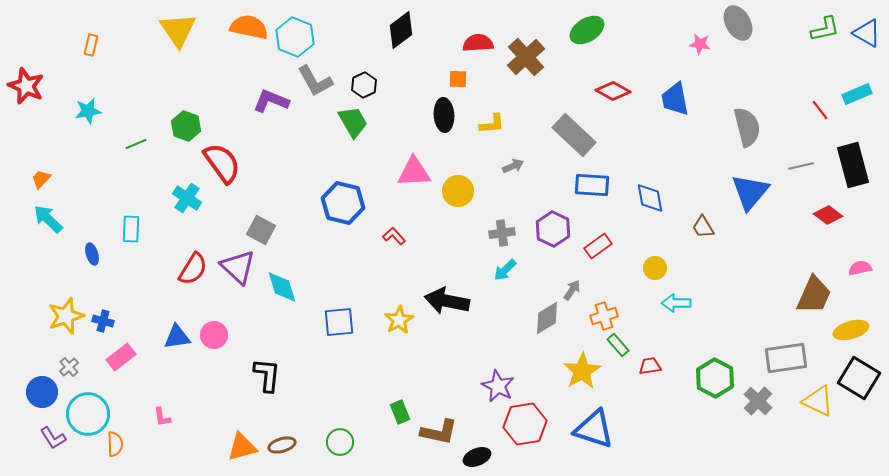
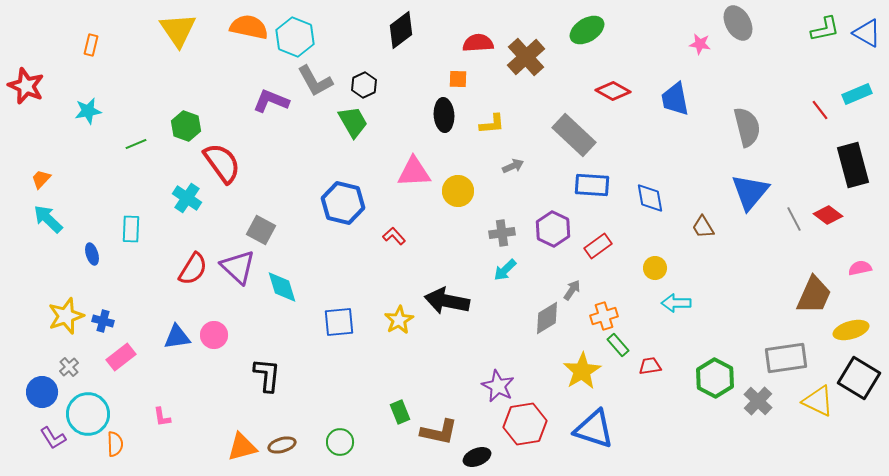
gray line at (801, 166): moved 7 px left, 53 px down; rotated 75 degrees clockwise
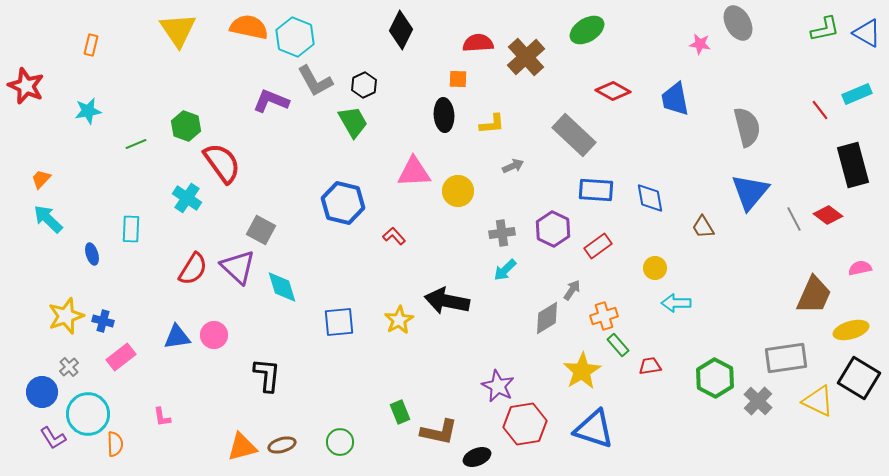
black diamond at (401, 30): rotated 27 degrees counterclockwise
blue rectangle at (592, 185): moved 4 px right, 5 px down
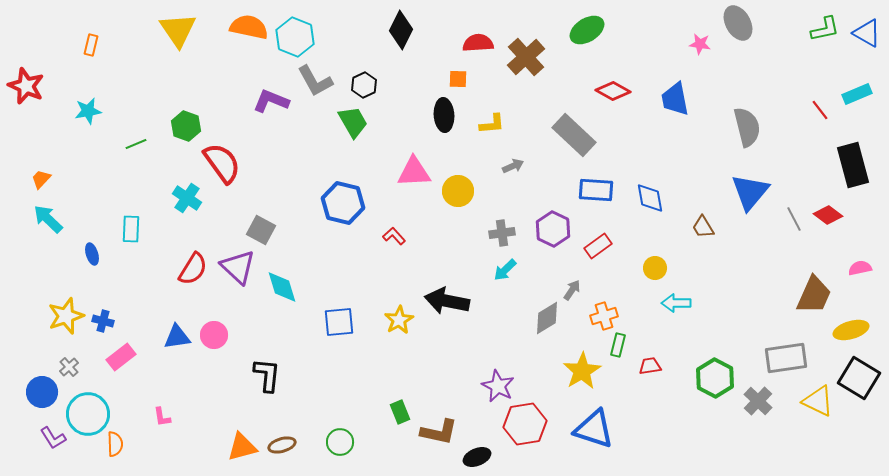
green rectangle at (618, 345): rotated 55 degrees clockwise
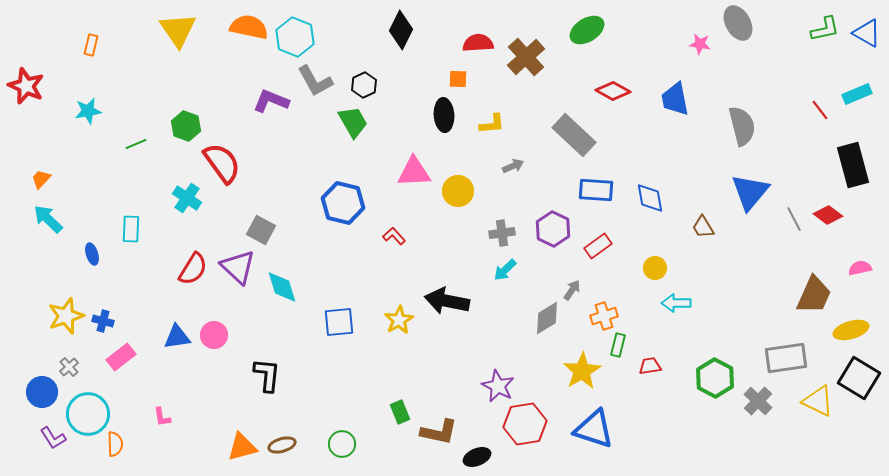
gray semicircle at (747, 127): moved 5 px left, 1 px up
green circle at (340, 442): moved 2 px right, 2 px down
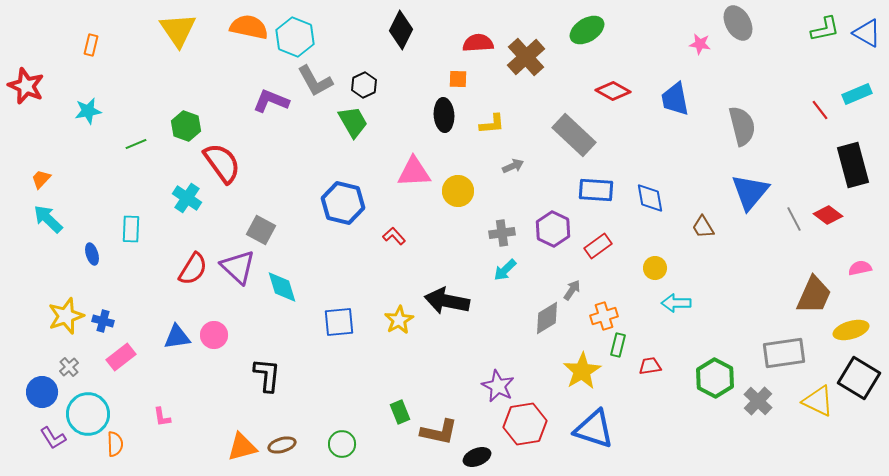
gray rectangle at (786, 358): moved 2 px left, 5 px up
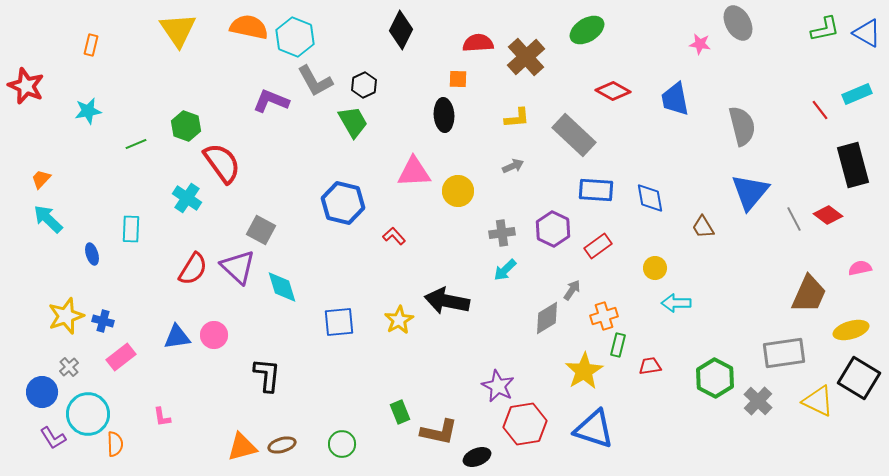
yellow L-shape at (492, 124): moved 25 px right, 6 px up
brown trapezoid at (814, 295): moved 5 px left, 1 px up
yellow star at (582, 371): moved 2 px right
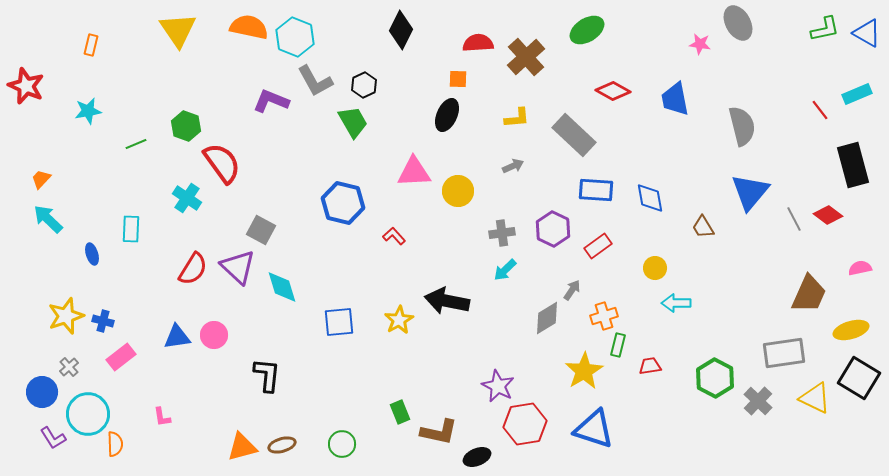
black ellipse at (444, 115): moved 3 px right; rotated 28 degrees clockwise
yellow triangle at (818, 401): moved 3 px left, 3 px up
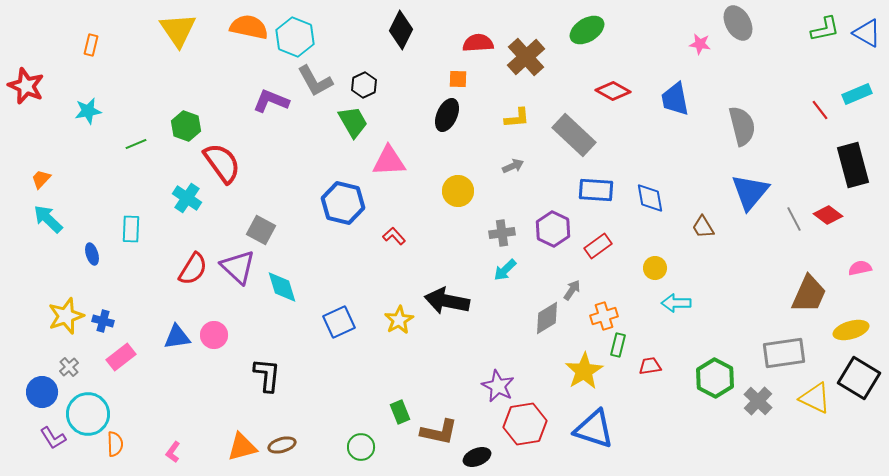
pink triangle at (414, 172): moved 25 px left, 11 px up
blue square at (339, 322): rotated 20 degrees counterclockwise
pink L-shape at (162, 417): moved 11 px right, 35 px down; rotated 45 degrees clockwise
green circle at (342, 444): moved 19 px right, 3 px down
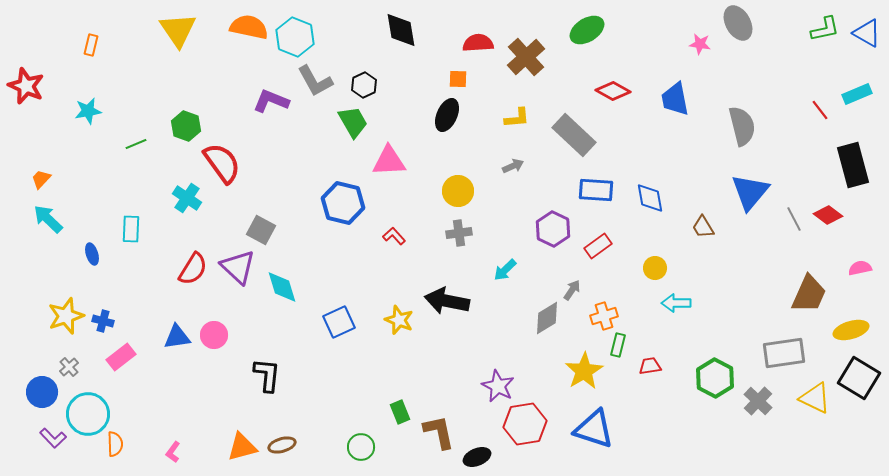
black diamond at (401, 30): rotated 36 degrees counterclockwise
gray cross at (502, 233): moved 43 px left
yellow star at (399, 320): rotated 20 degrees counterclockwise
brown L-shape at (439, 432): rotated 114 degrees counterclockwise
purple L-shape at (53, 438): rotated 12 degrees counterclockwise
